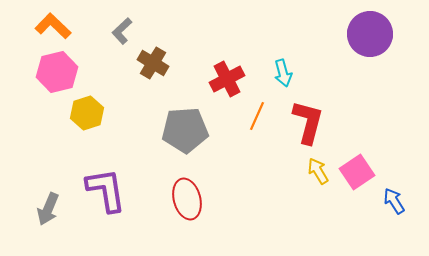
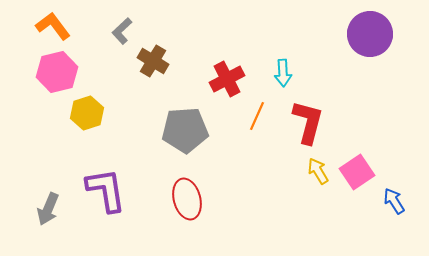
orange L-shape: rotated 9 degrees clockwise
brown cross: moved 2 px up
cyan arrow: rotated 12 degrees clockwise
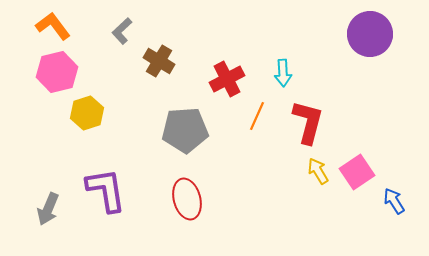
brown cross: moved 6 px right
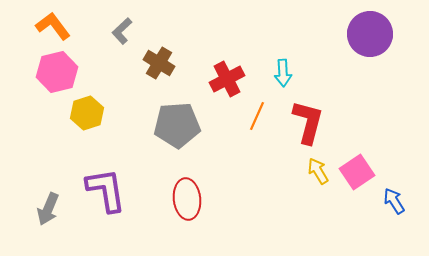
brown cross: moved 2 px down
gray pentagon: moved 8 px left, 5 px up
red ellipse: rotated 9 degrees clockwise
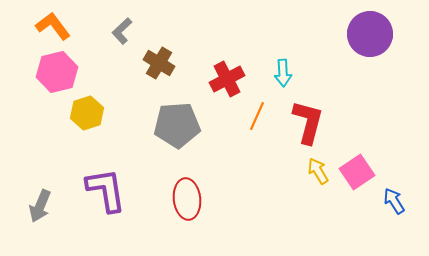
gray arrow: moved 8 px left, 3 px up
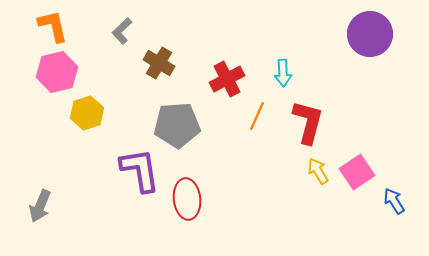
orange L-shape: rotated 24 degrees clockwise
purple L-shape: moved 34 px right, 20 px up
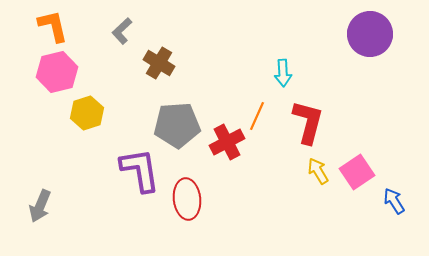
red cross: moved 63 px down
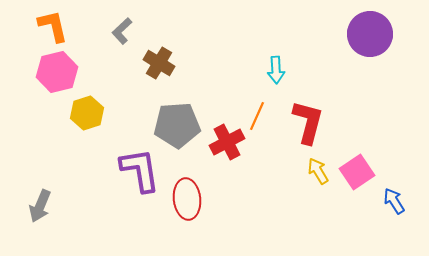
cyan arrow: moved 7 px left, 3 px up
